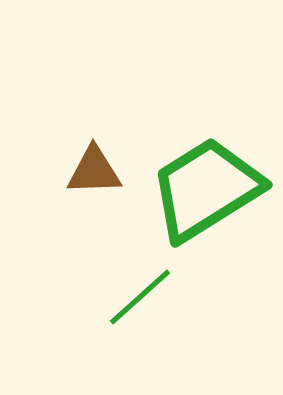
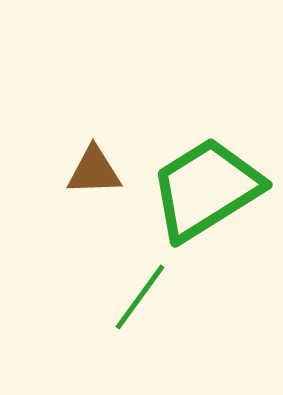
green line: rotated 12 degrees counterclockwise
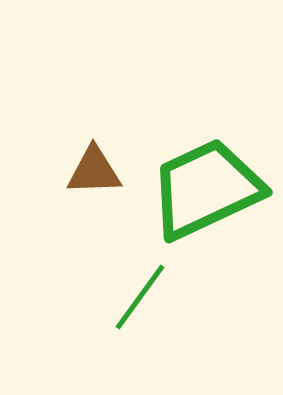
green trapezoid: rotated 7 degrees clockwise
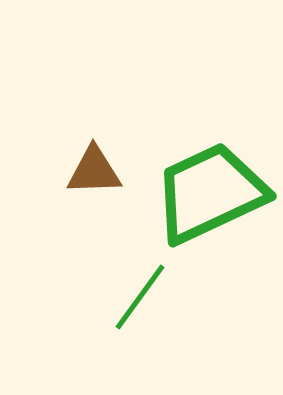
green trapezoid: moved 4 px right, 4 px down
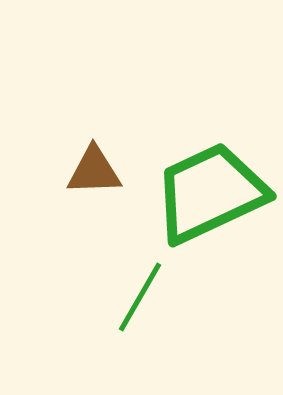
green line: rotated 6 degrees counterclockwise
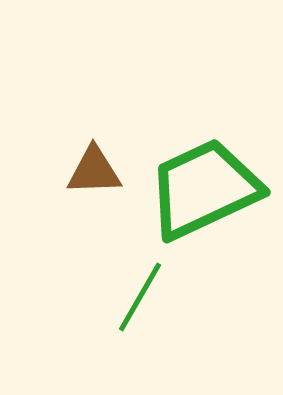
green trapezoid: moved 6 px left, 4 px up
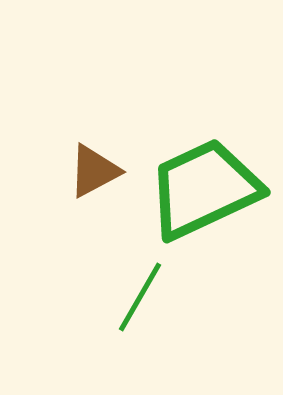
brown triangle: rotated 26 degrees counterclockwise
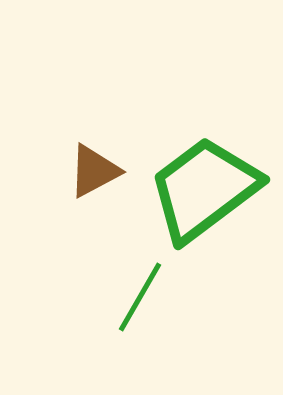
green trapezoid: rotated 12 degrees counterclockwise
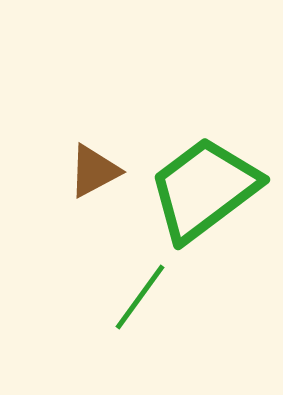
green line: rotated 6 degrees clockwise
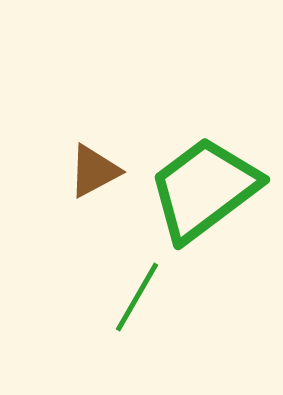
green line: moved 3 px left; rotated 6 degrees counterclockwise
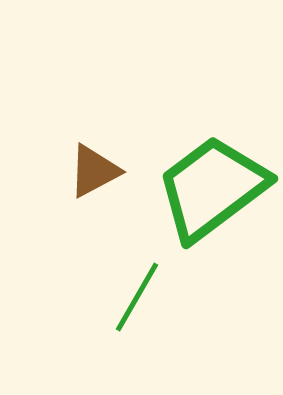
green trapezoid: moved 8 px right, 1 px up
